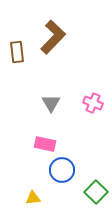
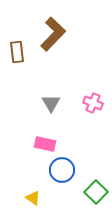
brown L-shape: moved 3 px up
yellow triangle: rotated 42 degrees clockwise
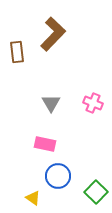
blue circle: moved 4 px left, 6 px down
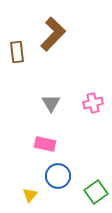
pink cross: rotated 36 degrees counterclockwise
green square: rotated 10 degrees clockwise
yellow triangle: moved 3 px left, 3 px up; rotated 35 degrees clockwise
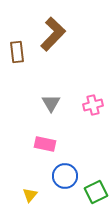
pink cross: moved 2 px down
blue circle: moved 7 px right
green square: rotated 10 degrees clockwise
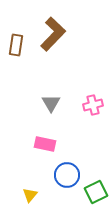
brown rectangle: moved 1 px left, 7 px up; rotated 15 degrees clockwise
blue circle: moved 2 px right, 1 px up
